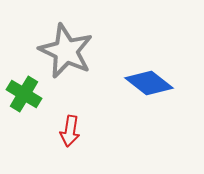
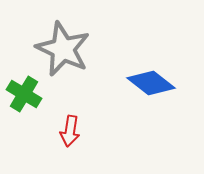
gray star: moved 3 px left, 2 px up
blue diamond: moved 2 px right
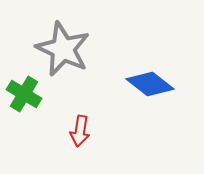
blue diamond: moved 1 px left, 1 px down
red arrow: moved 10 px right
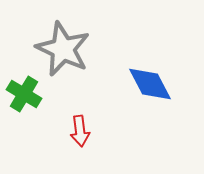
blue diamond: rotated 24 degrees clockwise
red arrow: rotated 16 degrees counterclockwise
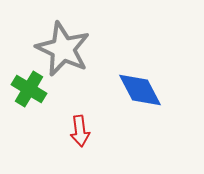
blue diamond: moved 10 px left, 6 px down
green cross: moved 5 px right, 5 px up
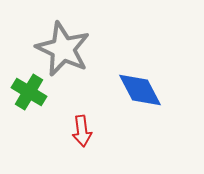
green cross: moved 3 px down
red arrow: moved 2 px right
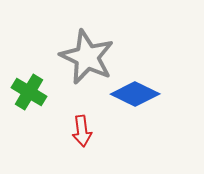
gray star: moved 24 px right, 8 px down
blue diamond: moved 5 px left, 4 px down; rotated 36 degrees counterclockwise
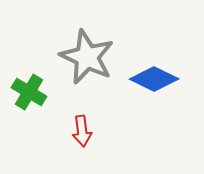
blue diamond: moved 19 px right, 15 px up
